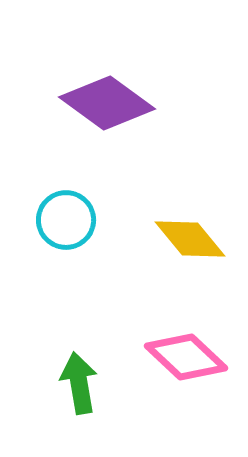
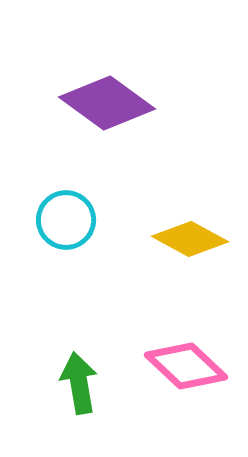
yellow diamond: rotated 22 degrees counterclockwise
pink diamond: moved 9 px down
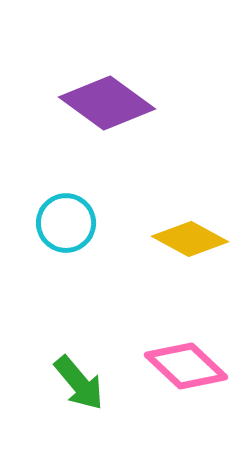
cyan circle: moved 3 px down
green arrow: rotated 150 degrees clockwise
